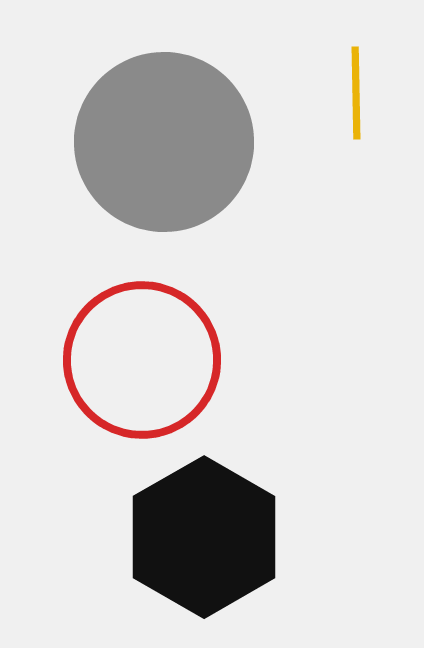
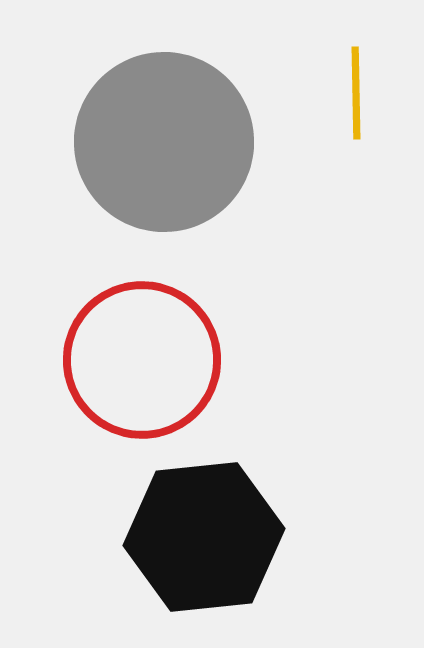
black hexagon: rotated 24 degrees clockwise
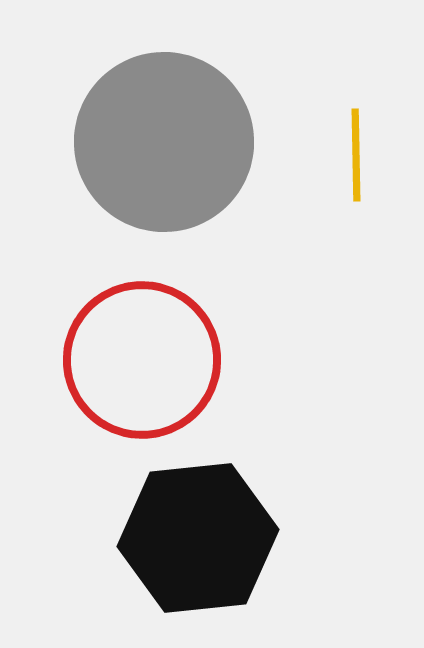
yellow line: moved 62 px down
black hexagon: moved 6 px left, 1 px down
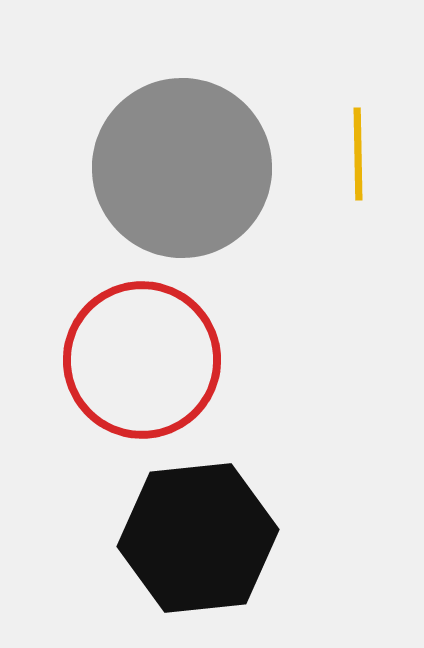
gray circle: moved 18 px right, 26 px down
yellow line: moved 2 px right, 1 px up
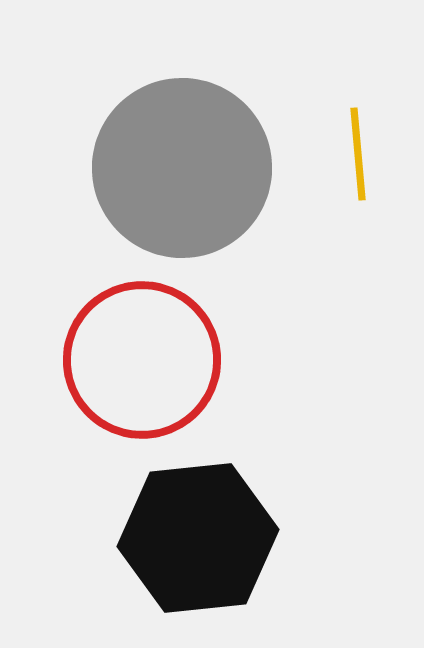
yellow line: rotated 4 degrees counterclockwise
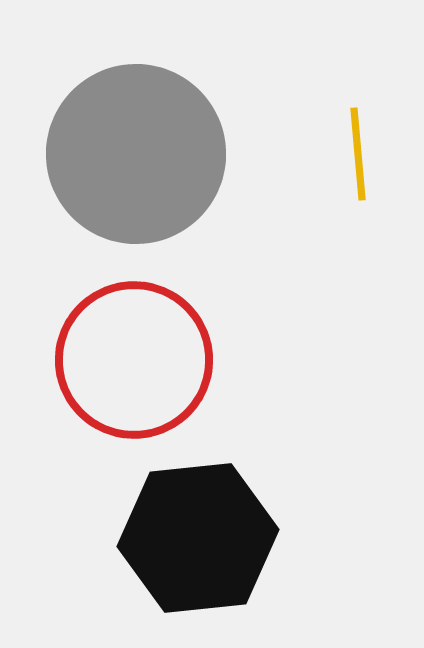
gray circle: moved 46 px left, 14 px up
red circle: moved 8 px left
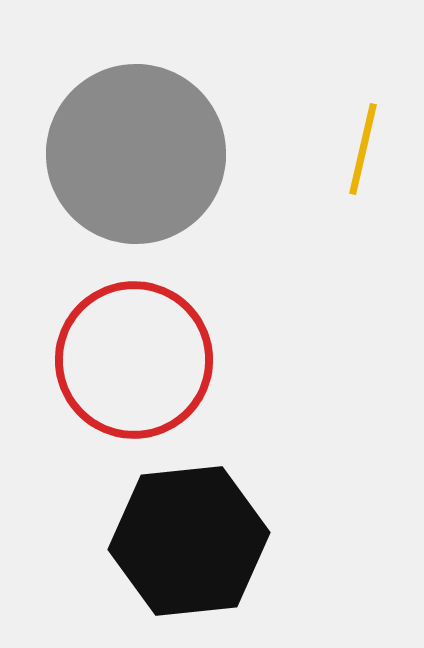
yellow line: moved 5 px right, 5 px up; rotated 18 degrees clockwise
black hexagon: moved 9 px left, 3 px down
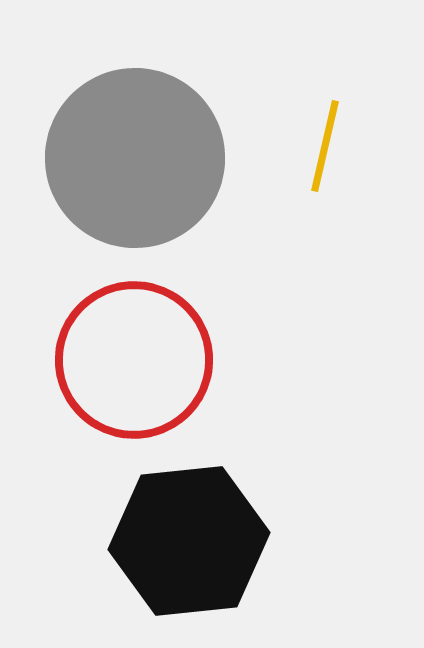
yellow line: moved 38 px left, 3 px up
gray circle: moved 1 px left, 4 px down
